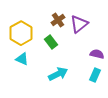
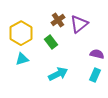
cyan triangle: rotated 40 degrees counterclockwise
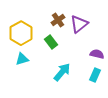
cyan arrow: moved 4 px right, 2 px up; rotated 24 degrees counterclockwise
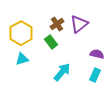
brown cross: moved 1 px left, 4 px down
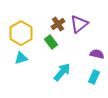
brown cross: moved 1 px right
cyan triangle: moved 1 px left, 1 px up
cyan rectangle: moved 1 px left, 2 px down
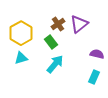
cyan arrow: moved 7 px left, 8 px up
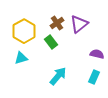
brown cross: moved 1 px left, 1 px up
yellow hexagon: moved 3 px right, 2 px up
cyan arrow: moved 3 px right, 12 px down
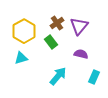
purple triangle: moved 2 px down; rotated 12 degrees counterclockwise
purple semicircle: moved 16 px left
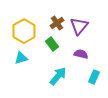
green rectangle: moved 1 px right, 2 px down
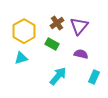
green rectangle: rotated 24 degrees counterclockwise
